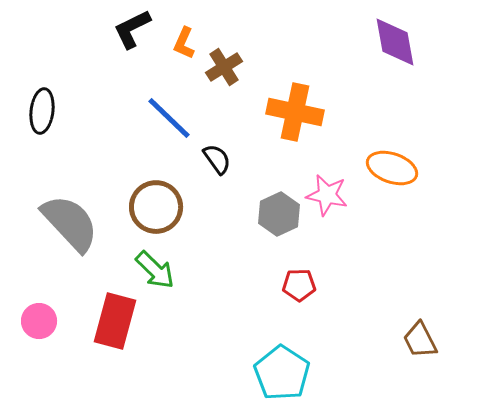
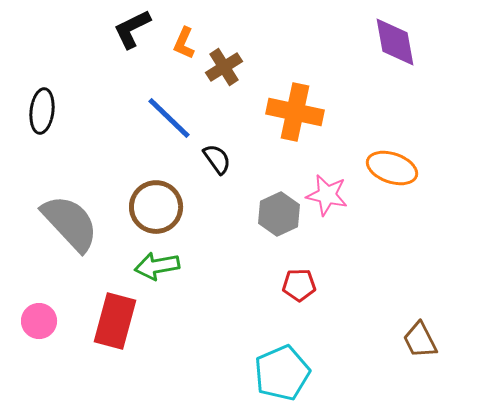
green arrow: moved 2 px right, 4 px up; rotated 126 degrees clockwise
cyan pentagon: rotated 16 degrees clockwise
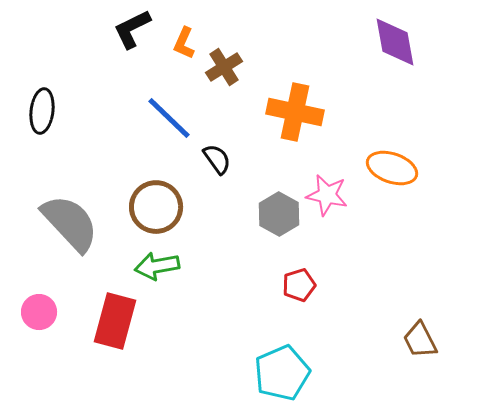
gray hexagon: rotated 6 degrees counterclockwise
red pentagon: rotated 16 degrees counterclockwise
pink circle: moved 9 px up
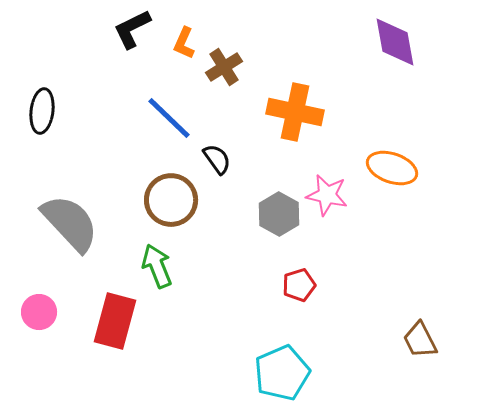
brown circle: moved 15 px right, 7 px up
green arrow: rotated 78 degrees clockwise
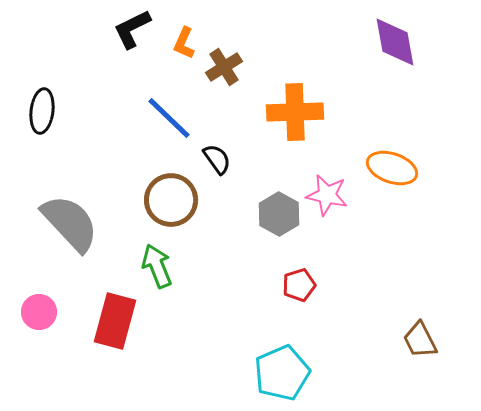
orange cross: rotated 14 degrees counterclockwise
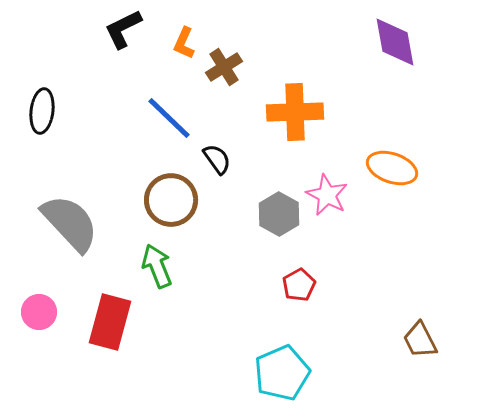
black L-shape: moved 9 px left
pink star: rotated 15 degrees clockwise
red pentagon: rotated 12 degrees counterclockwise
red rectangle: moved 5 px left, 1 px down
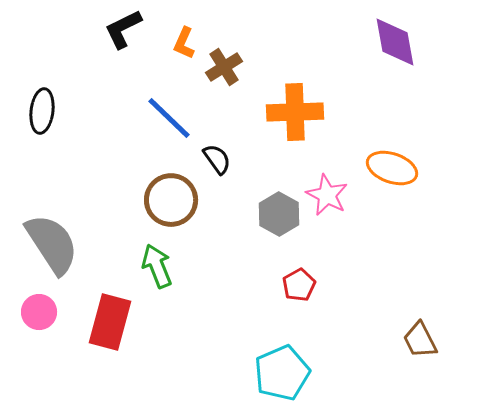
gray semicircle: moved 18 px left, 21 px down; rotated 10 degrees clockwise
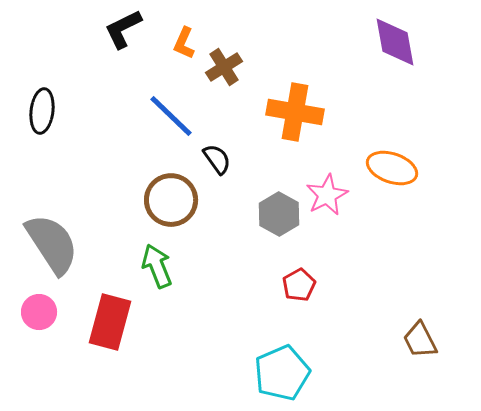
orange cross: rotated 12 degrees clockwise
blue line: moved 2 px right, 2 px up
pink star: rotated 18 degrees clockwise
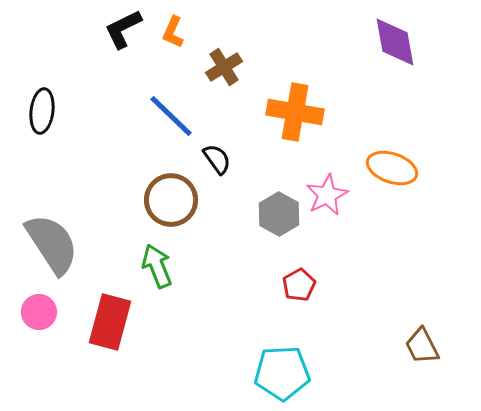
orange L-shape: moved 11 px left, 11 px up
brown trapezoid: moved 2 px right, 6 px down
cyan pentagon: rotated 20 degrees clockwise
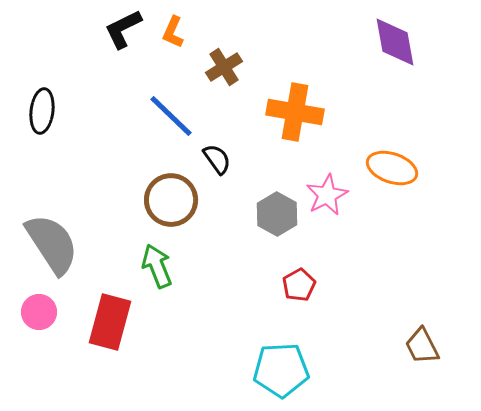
gray hexagon: moved 2 px left
cyan pentagon: moved 1 px left, 3 px up
